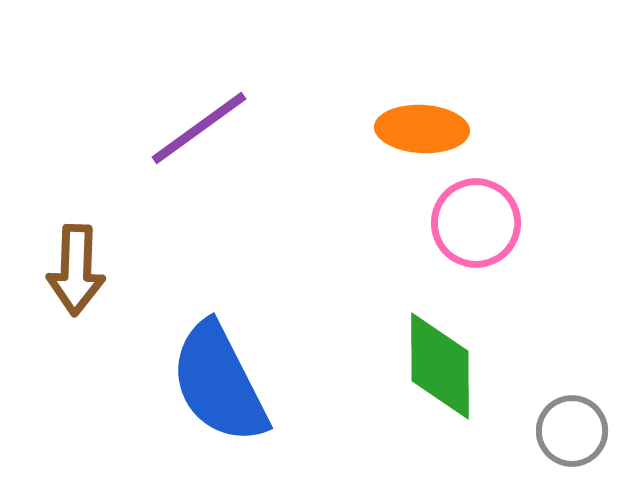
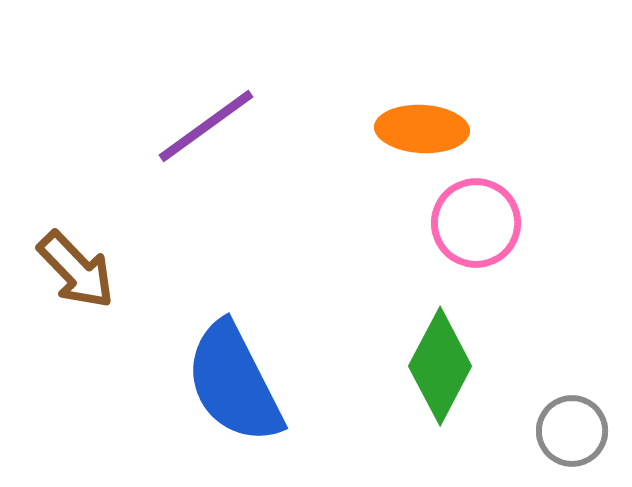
purple line: moved 7 px right, 2 px up
brown arrow: rotated 46 degrees counterclockwise
green diamond: rotated 28 degrees clockwise
blue semicircle: moved 15 px right
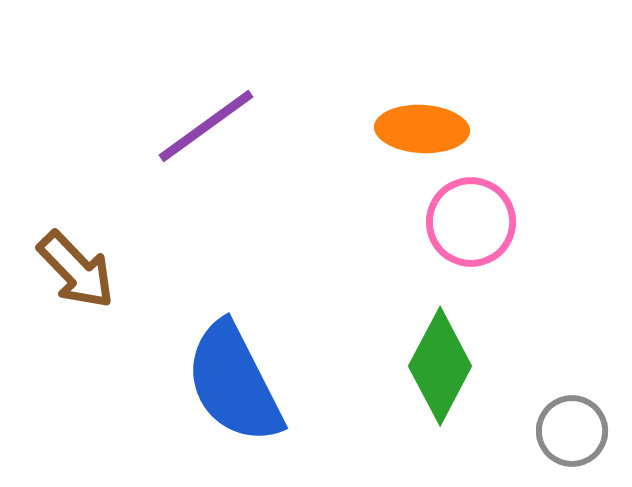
pink circle: moved 5 px left, 1 px up
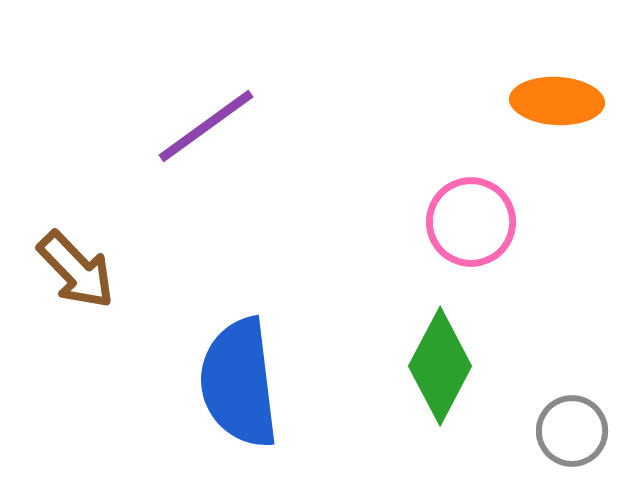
orange ellipse: moved 135 px right, 28 px up
blue semicircle: moved 5 px right; rotated 20 degrees clockwise
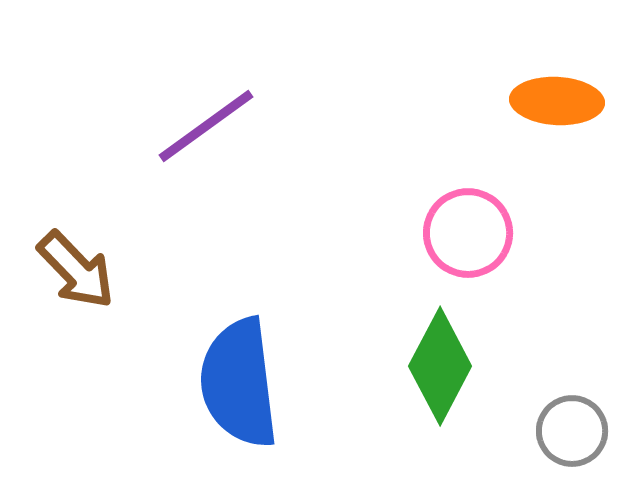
pink circle: moved 3 px left, 11 px down
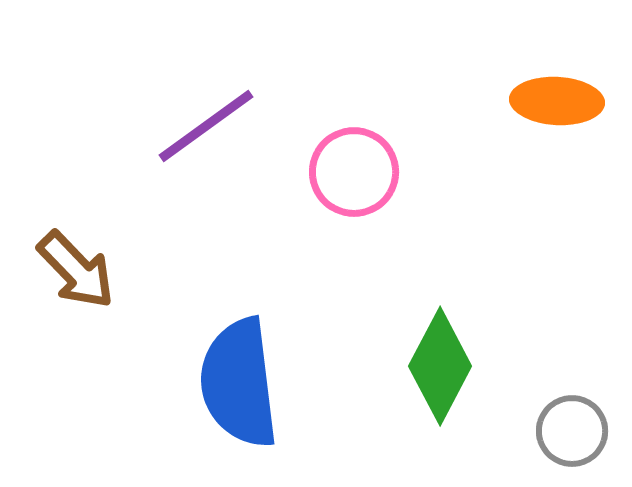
pink circle: moved 114 px left, 61 px up
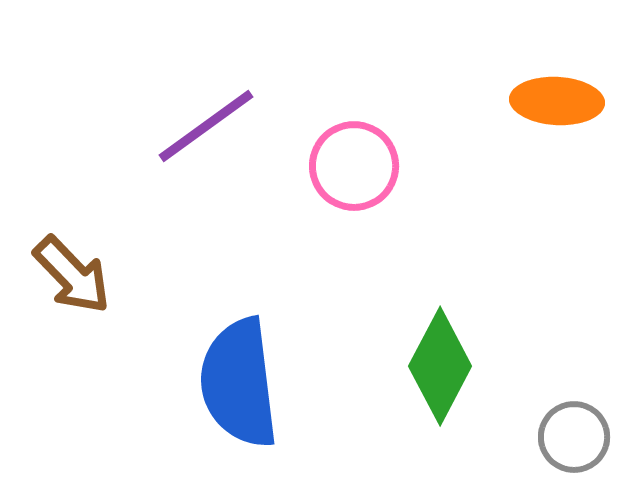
pink circle: moved 6 px up
brown arrow: moved 4 px left, 5 px down
gray circle: moved 2 px right, 6 px down
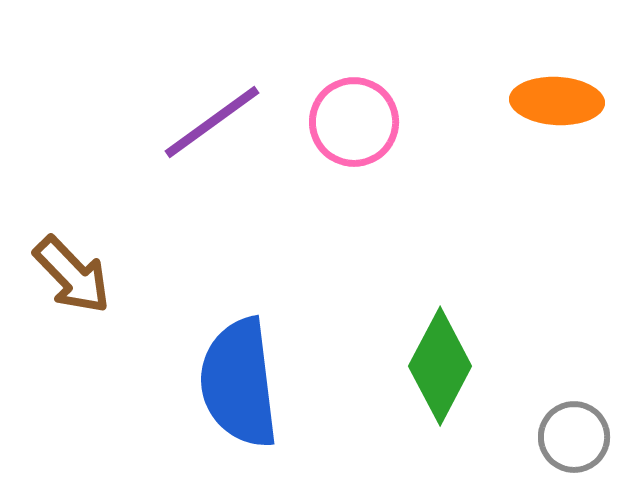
purple line: moved 6 px right, 4 px up
pink circle: moved 44 px up
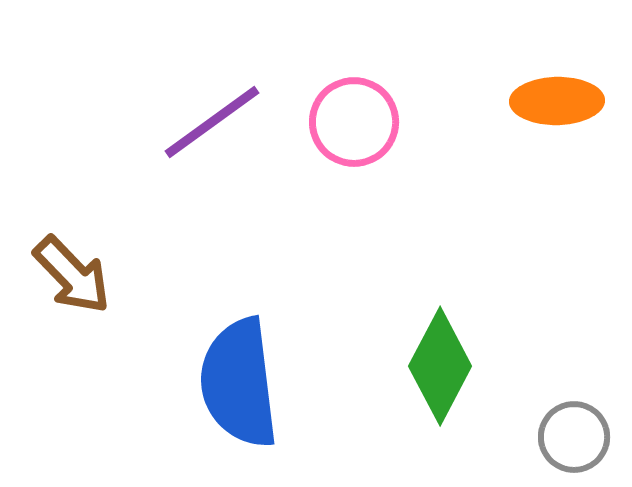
orange ellipse: rotated 4 degrees counterclockwise
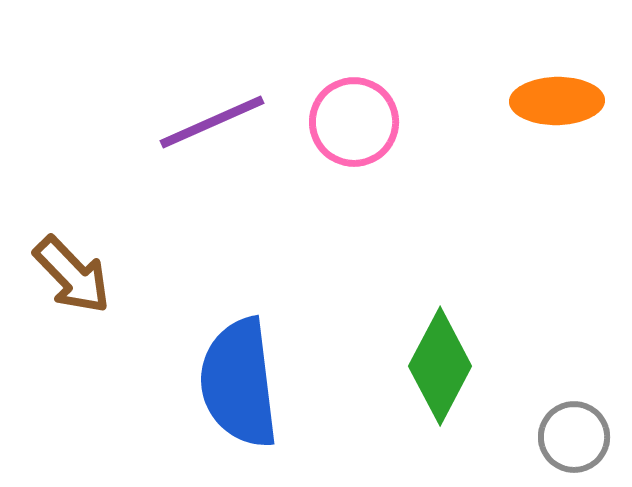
purple line: rotated 12 degrees clockwise
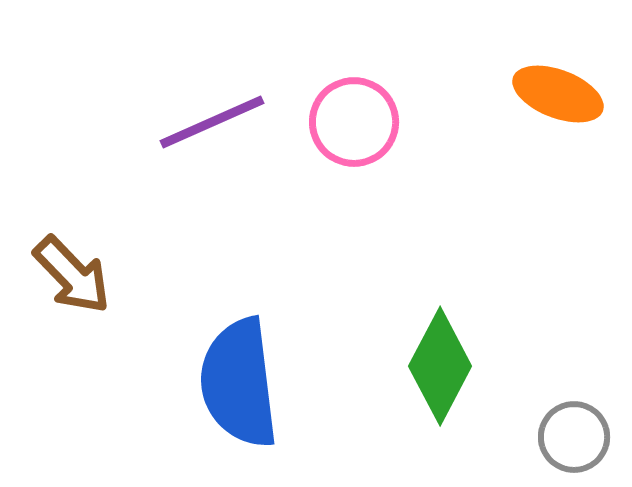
orange ellipse: moved 1 px right, 7 px up; rotated 22 degrees clockwise
